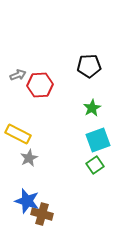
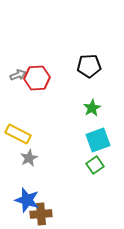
red hexagon: moved 3 px left, 7 px up
blue star: moved 1 px up
brown cross: moved 1 px left; rotated 20 degrees counterclockwise
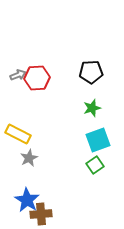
black pentagon: moved 2 px right, 6 px down
green star: rotated 12 degrees clockwise
blue star: rotated 15 degrees clockwise
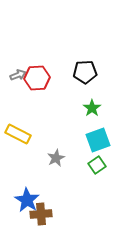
black pentagon: moved 6 px left
green star: rotated 18 degrees counterclockwise
gray star: moved 27 px right
green square: moved 2 px right
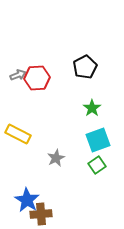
black pentagon: moved 5 px up; rotated 25 degrees counterclockwise
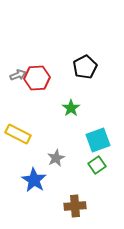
green star: moved 21 px left
blue star: moved 7 px right, 20 px up
brown cross: moved 34 px right, 8 px up
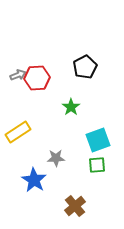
green star: moved 1 px up
yellow rectangle: moved 2 px up; rotated 60 degrees counterclockwise
gray star: rotated 24 degrees clockwise
green square: rotated 30 degrees clockwise
brown cross: rotated 35 degrees counterclockwise
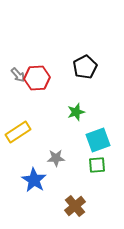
gray arrow: rotated 70 degrees clockwise
green star: moved 5 px right, 5 px down; rotated 18 degrees clockwise
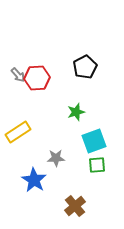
cyan square: moved 4 px left, 1 px down
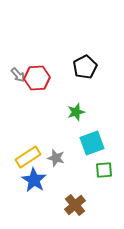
yellow rectangle: moved 10 px right, 25 px down
cyan square: moved 2 px left, 2 px down
gray star: rotated 18 degrees clockwise
green square: moved 7 px right, 5 px down
brown cross: moved 1 px up
